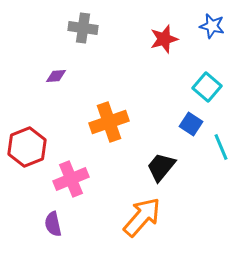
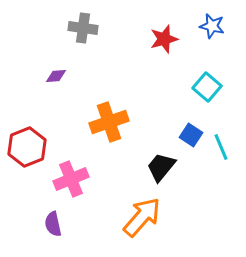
blue square: moved 11 px down
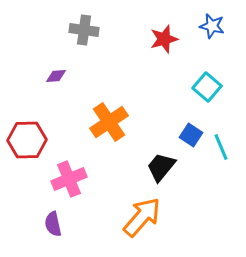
gray cross: moved 1 px right, 2 px down
orange cross: rotated 15 degrees counterclockwise
red hexagon: moved 7 px up; rotated 21 degrees clockwise
pink cross: moved 2 px left
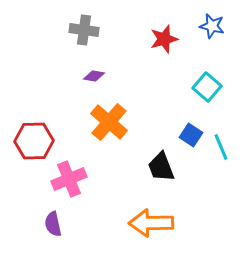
purple diamond: moved 38 px right; rotated 15 degrees clockwise
orange cross: rotated 15 degrees counterclockwise
red hexagon: moved 7 px right, 1 px down
black trapezoid: rotated 60 degrees counterclockwise
orange arrow: moved 9 px right, 6 px down; rotated 132 degrees counterclockwise
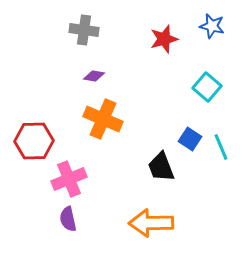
orange cross: moved 6 px left, 3 px up; rotated 18 degrees counterclockwise
blue square: moved 1 px left, 4 px down
purple semicircle: moved 15 px right, 5 px up
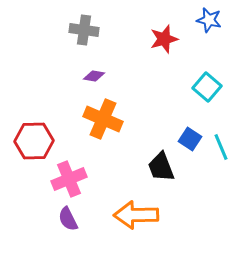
blue star: moved 3 px left, 6 px up
purple semicircle: rotated 15 degrees counterclockwise
orange arrow: moved 15 px left, 8 px up
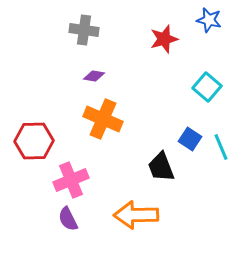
pink cross: moved 2 px right, 1 px down
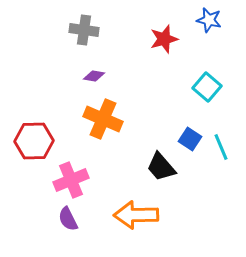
black trapezoid: rotated 20 degrees counterclockwise
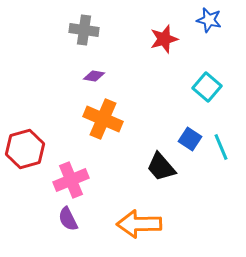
red hexagon: moved 9 px left, 8 px down; rotated 15 degrees counterclockwise
orange arrow: moved 3 px right, 9 px down
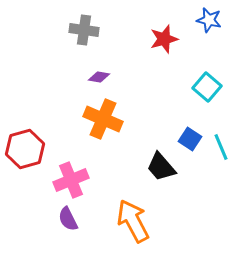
purple diamond: moved 5 px right, 1 px down
orange arrow: moved 6 px left, 3 px up; rotated 63 degrees clockwise
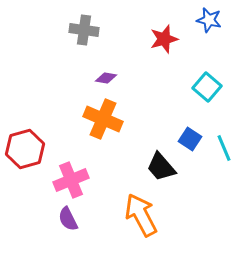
purple diamond: moved 7 px right, 1 px down
cyan line: moved 3 px right, 1 px down
orange arrow: moved 8 px right, 6 px up
